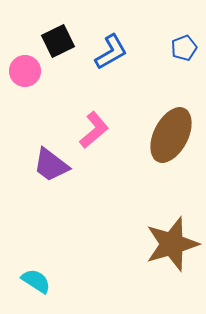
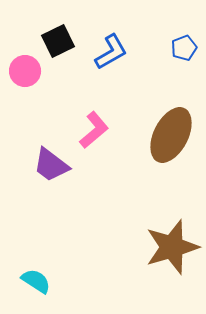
brown star: moved 3 px down
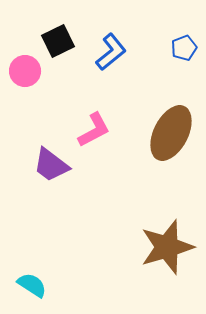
blue L-shape: rotated 9 degrees counterclockwise
pink L-shape: rotated 12 degrees clockwise
brown ellipse: moved 2 px up
brown star: moved 5 px left
cyan semicircle: moved 4 px left, 4 px down
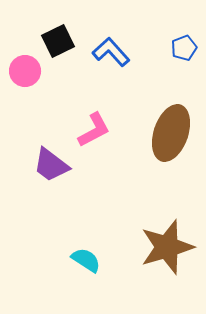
blue L-shape: rotated 93 degrees counterclockwise
brown ellipse: rotated 8 degrees counterclockwise
cyan semicircle: moved 54 px right, 25 px up
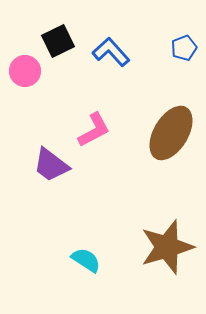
brown ellipse: rotated 12 degrees clockwise
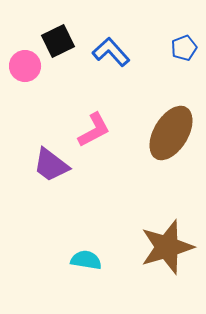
pink circle: moved 5 px up
cyan semicircle: rotated 24 degrees counterclockwise
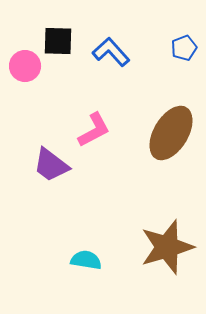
black square: rotated 28 degrees clockwise
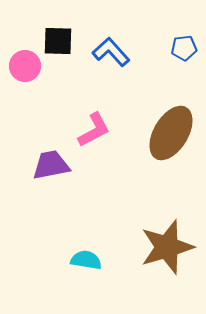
blue pentagon: rotated 15 degrees clockwise
purple trapezoid: rotated 132 degrees clockwise
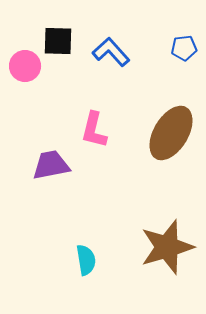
pink L-shape: rotated 132 degrees clockwise
cyan semicircle: rotated 72 degrees clockwise
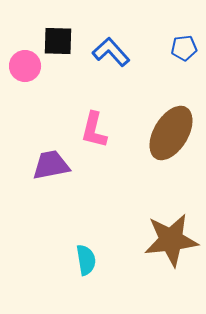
brown star: moved 4 px right, 7 px up; rotated 10 degrees clockwise
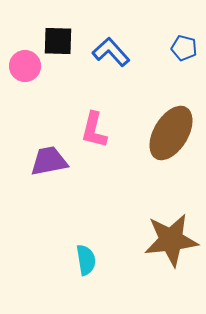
blue pentagon: rotated 20 degrees clockwise
purple trapezoid: moved 2 px left, 4 px up
